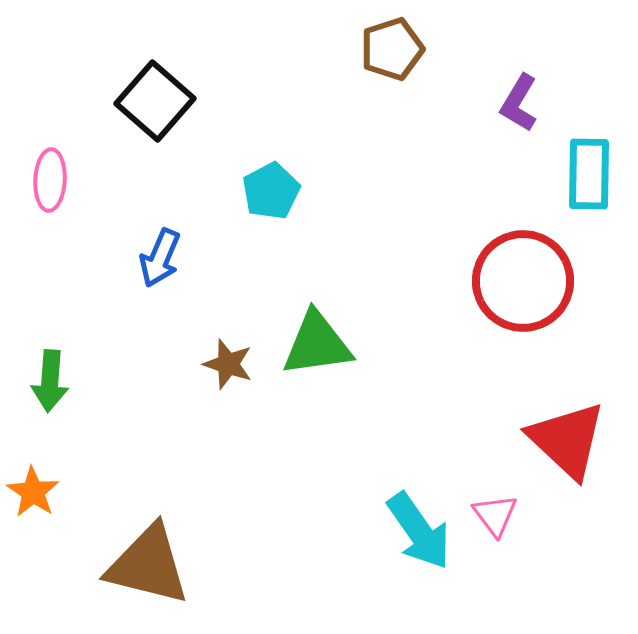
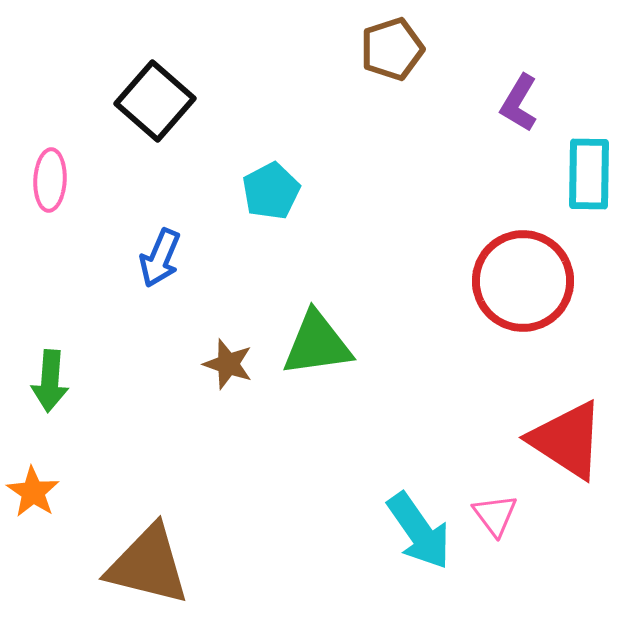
red triangle: rotated 10 degrees counterclockwise
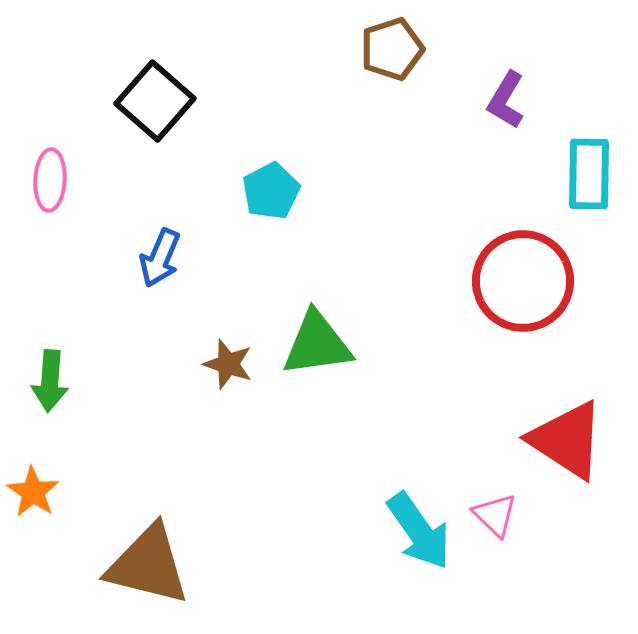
purple L-shape: moved 13 px left, 3 px up
pink triangle: rotated 9 degrees counterclockwise
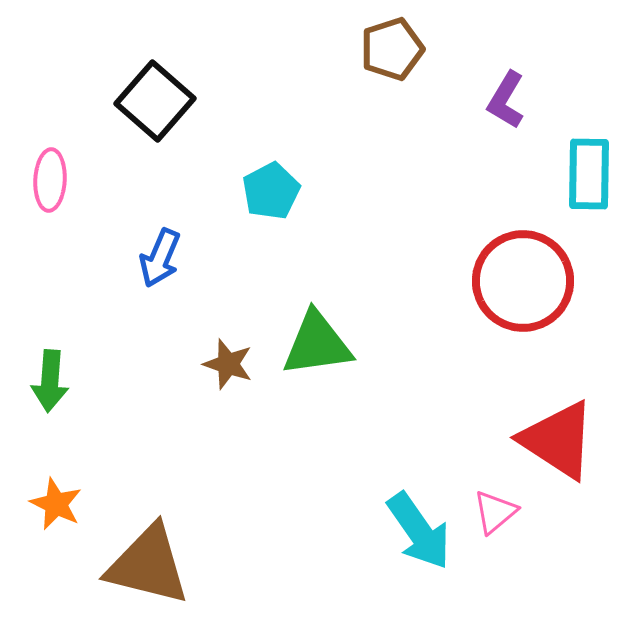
red triangle: moved 9 px left
orange star: moved 23 px right, 12 px down; rotated 8 degrees counterclockwise
pink triangle: moved 3 px up; rotated 36 degrees clockwise
